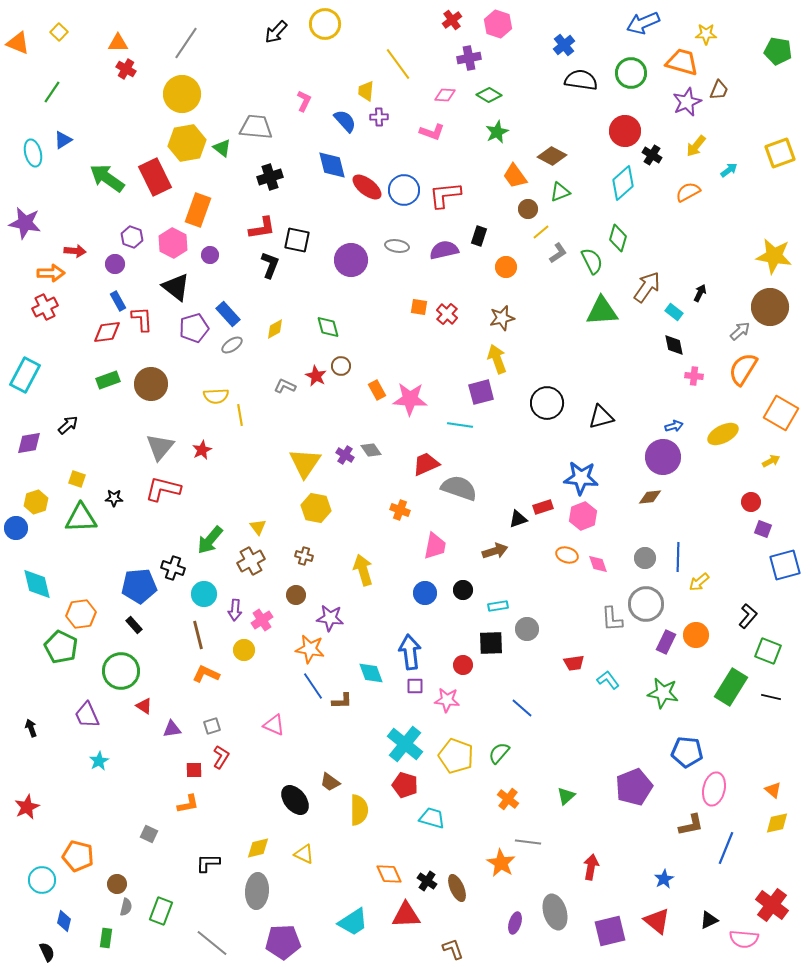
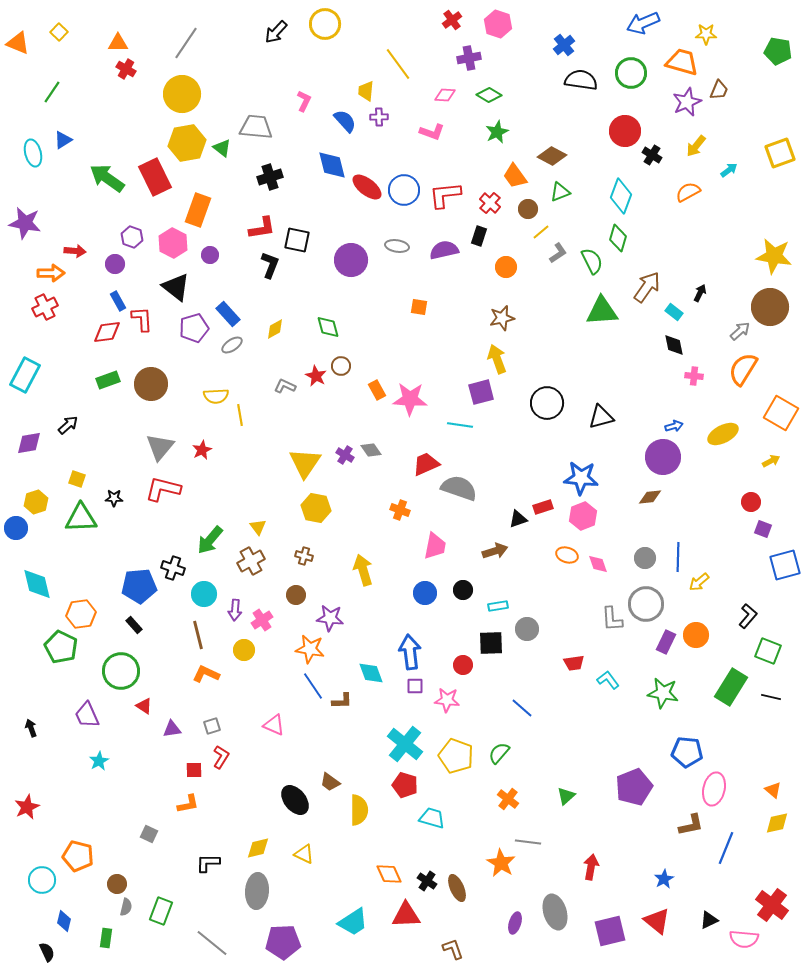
cyan diamond at (623, 183): moved 2 px left, 13 px down; rotated 28 degrees counterclockwise
red cross at (447, 314): moved 43 px right, 111 px up
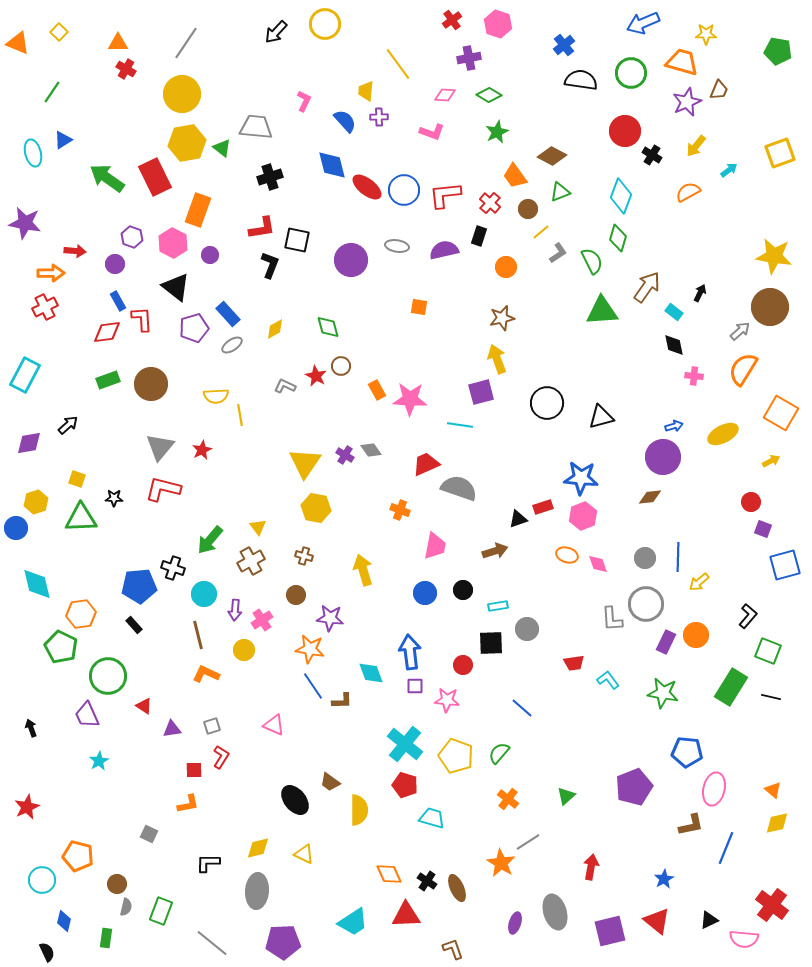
green circle at (121, 671): moved 13 px left, 5 px down
gray line at (528, 842): rotated 40 degrees counterclockwise
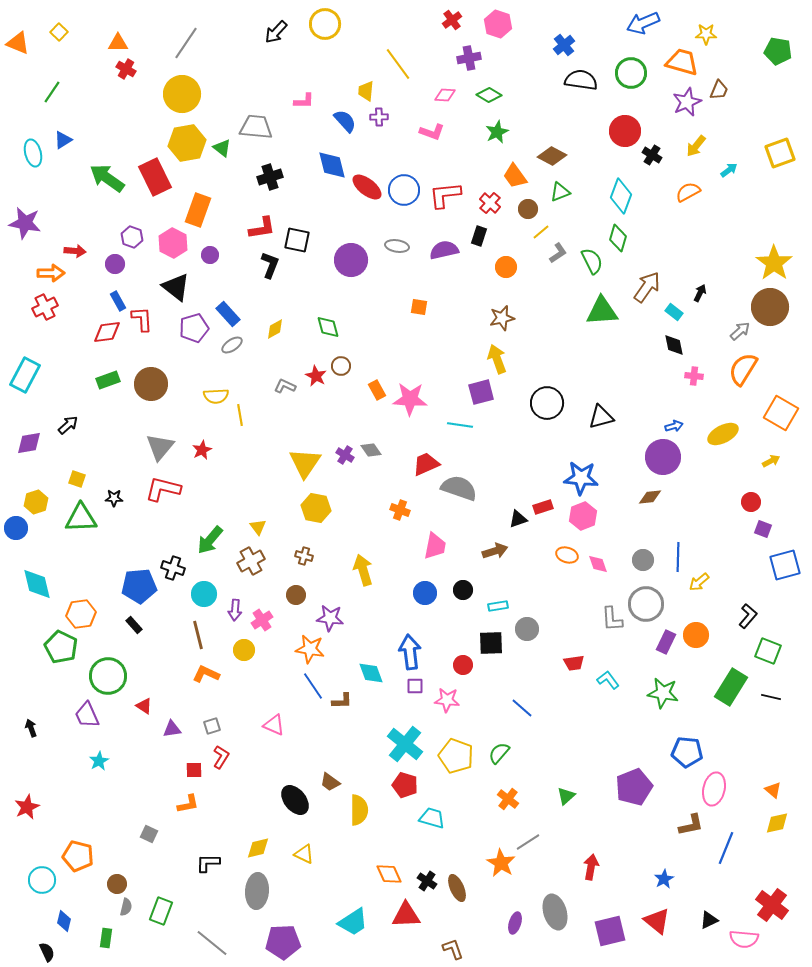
pink L-shape at (304, 101): rotated 65 degrees clockwise
yellow star at (774, 256): moved 7 px down; rotated 27 degrees clockwise
gray circle at (645, 558): moved 2 px left, 2 px down
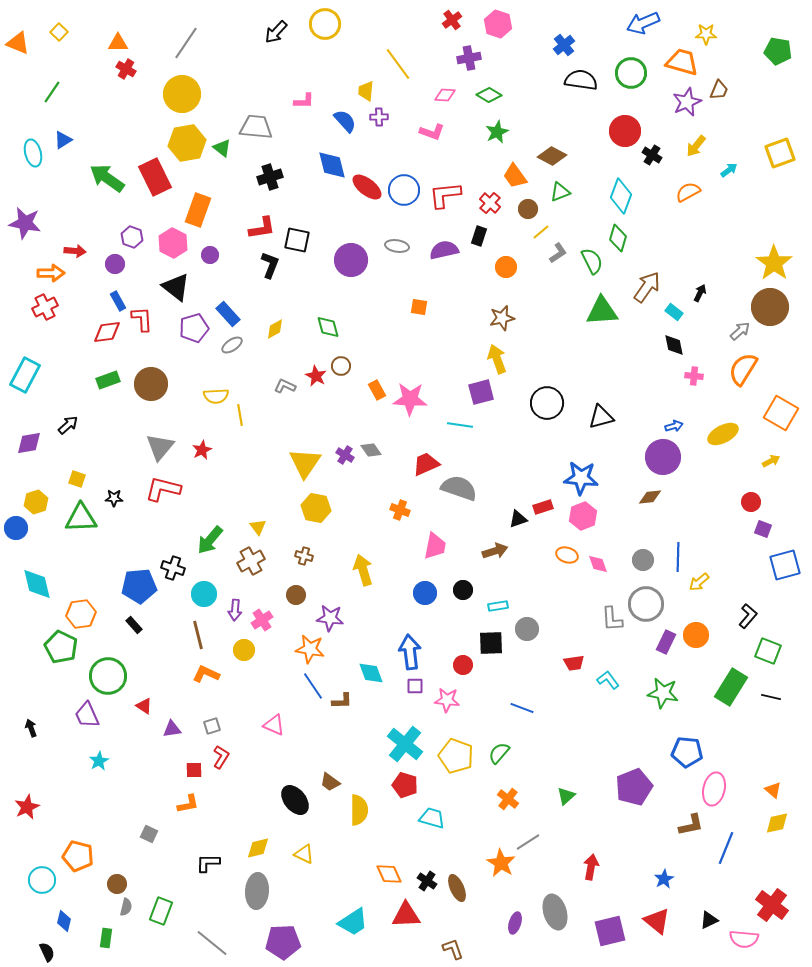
blue line at (522, 708): rotated 20 degrees counterclockwise
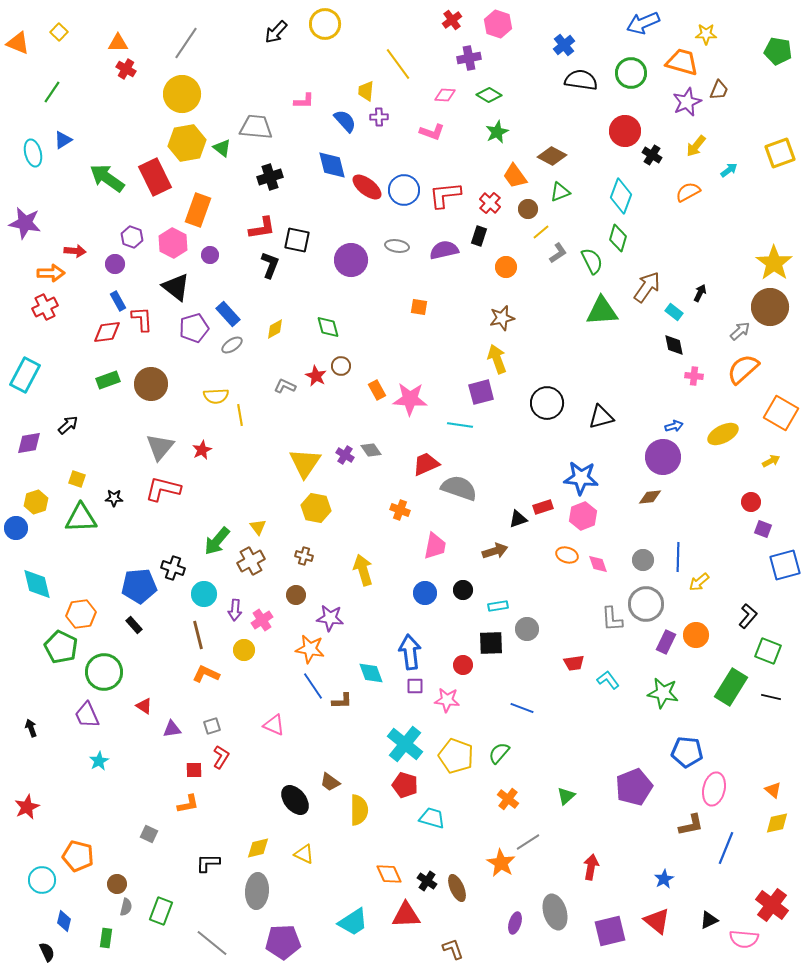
orange semicircle at (743, 369): rotated 16 degrees clockwise
green arrow at (210, 540): moved 7 px right, 1 px down
green circle at (108, 676): moved 4 px left, 4 px up
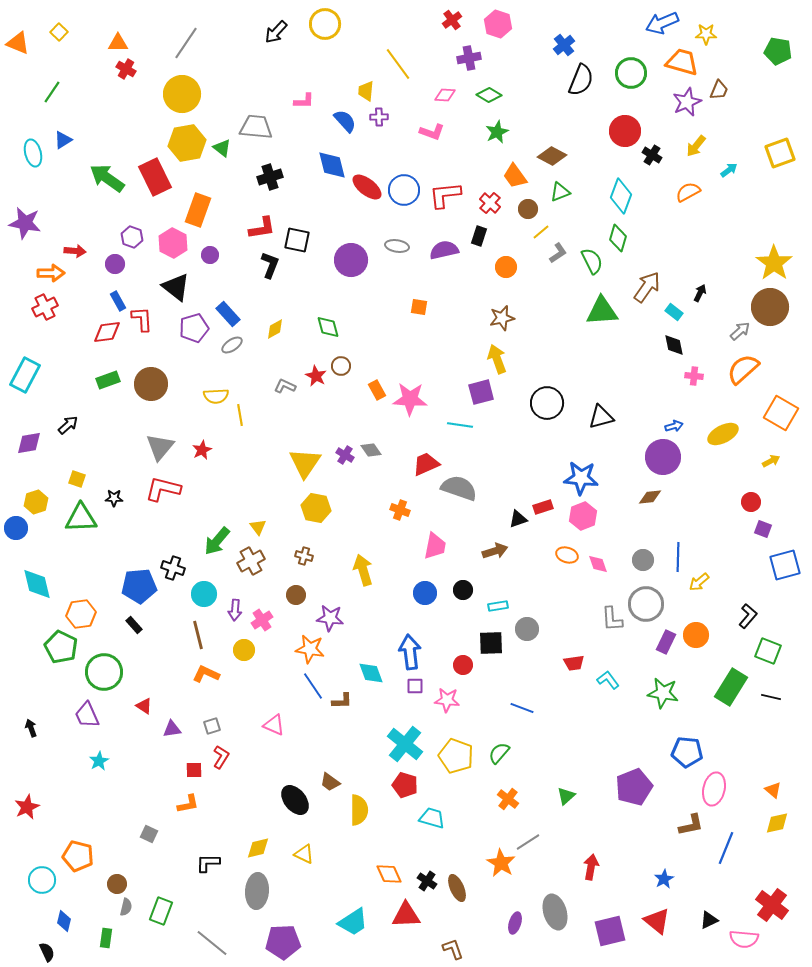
blue arrow at (643, 23): moved 19 px right
black semicircle at (581, 80): rotated 104 degrees clockwise
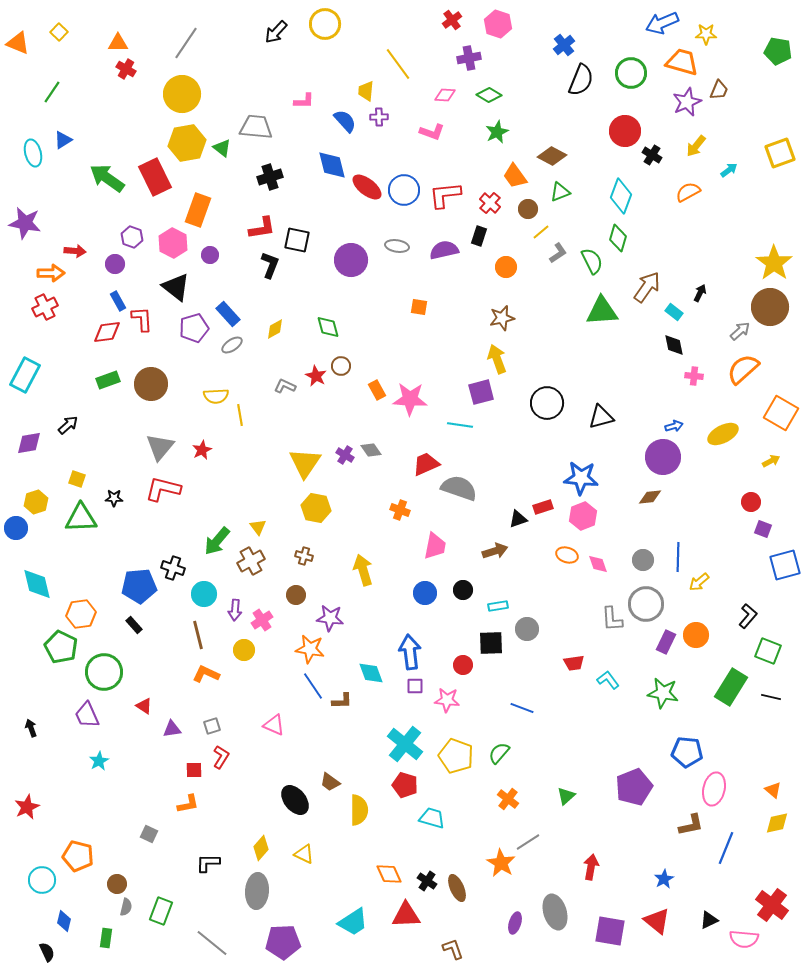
yellow diamond at (258, 848): moved 3 px right; rotated 35 degrees counterclockwise
purple square at (610, 931): rotated 24 degrees clockwise
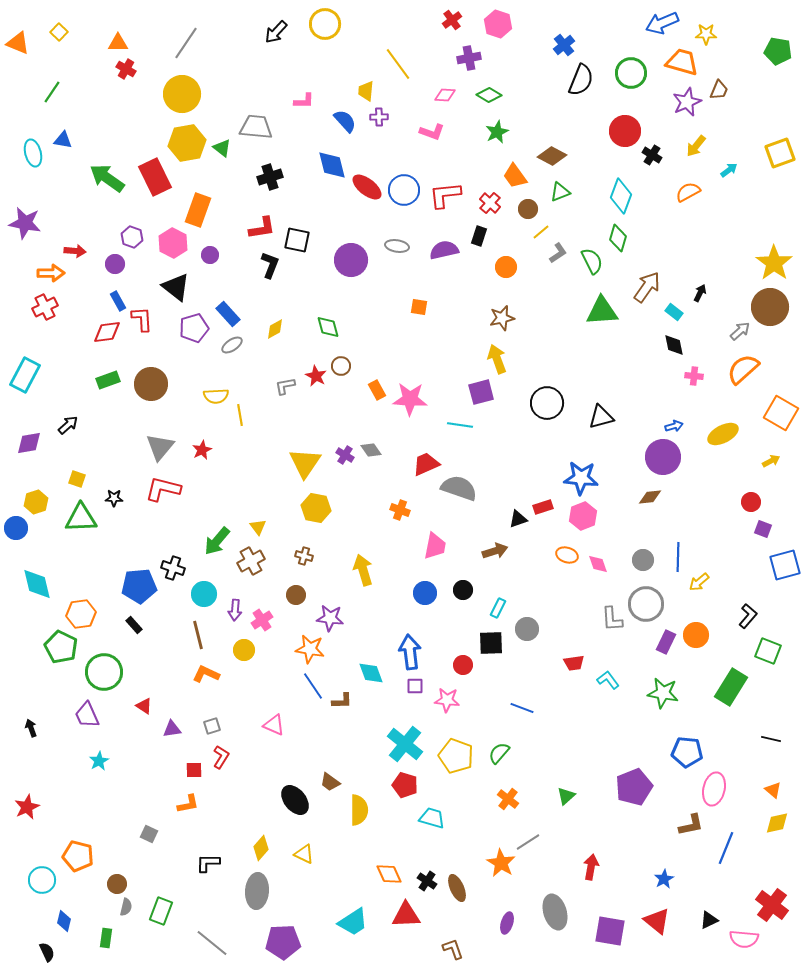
blue triangle at (63, 140): rotated 42 degrees clockwise
gray L-shape at (285, 386): rotated 35 degrees counterclockwise
cyan rectangle at (498, 606): moved 2 px down; rotated 54 degrees counterclockwise
black line at (771, 697): moved 42 px down
purple ellipse at (515, 923): moved 8 px left
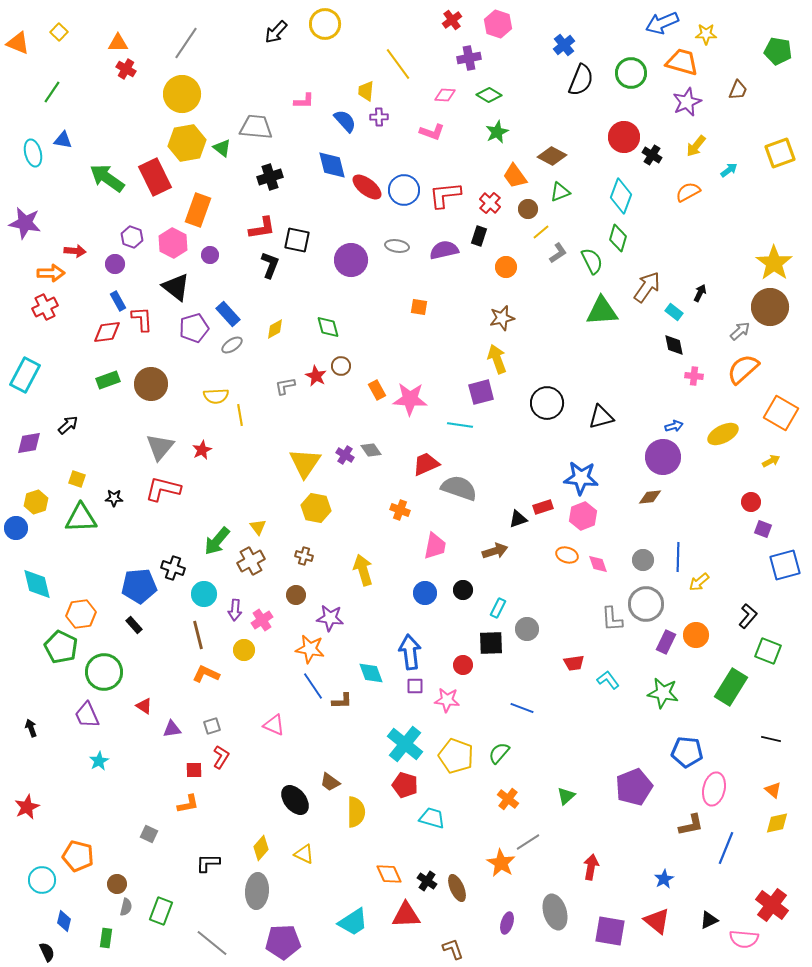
brown trapezoid at (719, 90): moved 19 px right
red circle at (625, 131): moved 1 px left, 6 px down
yellow semicircle at (359, 810): moved 3 px left, 2 px down
